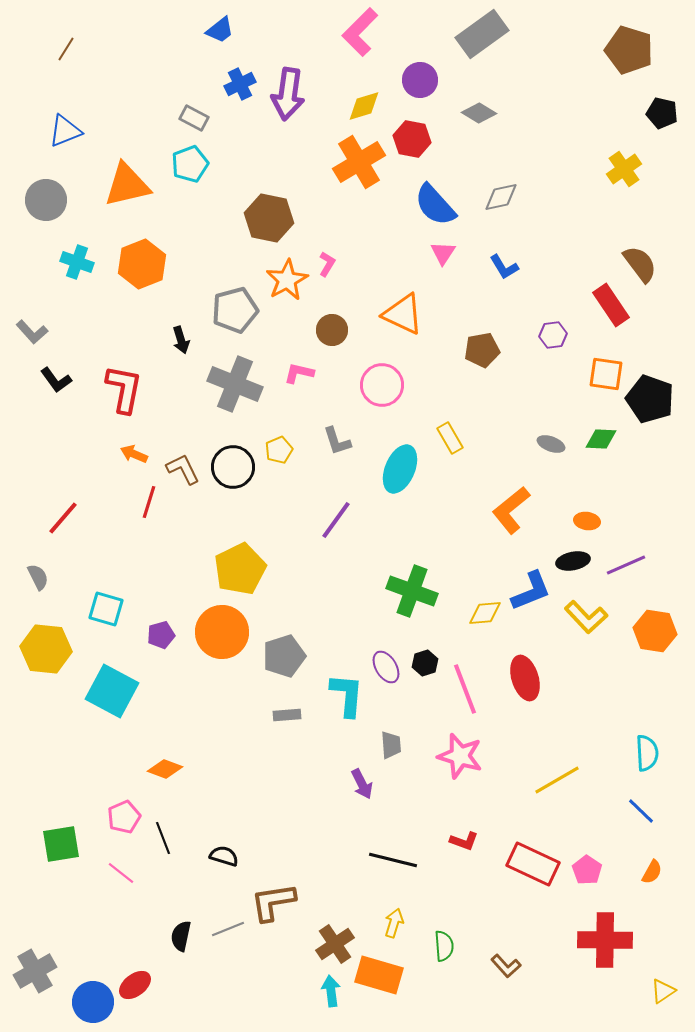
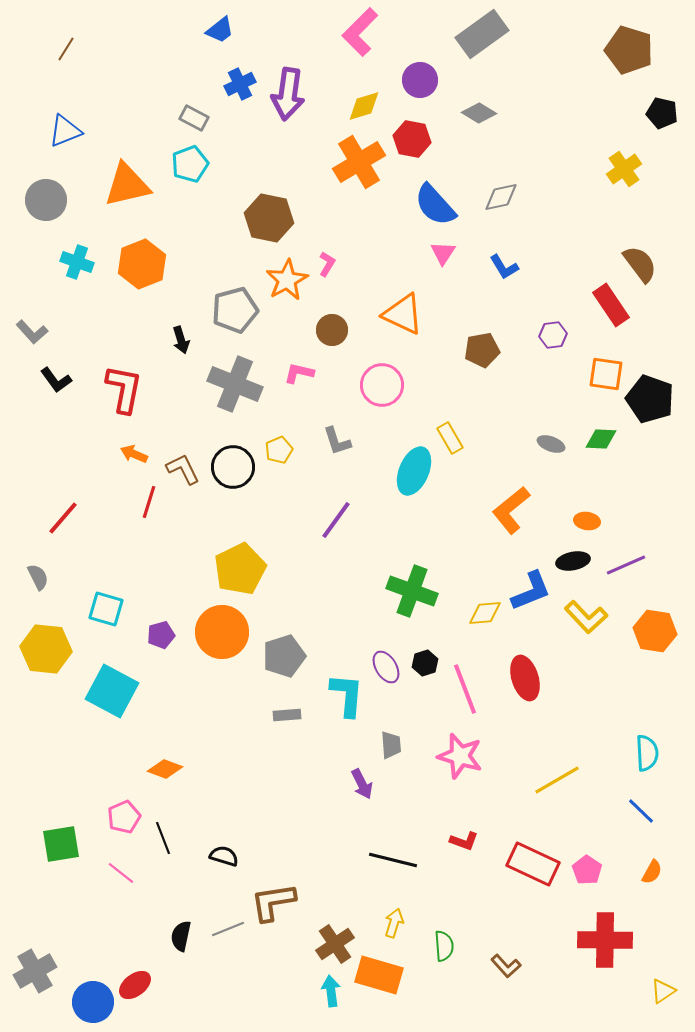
cyan ellipse at (400, 469): moved 14 px right, 2 px down
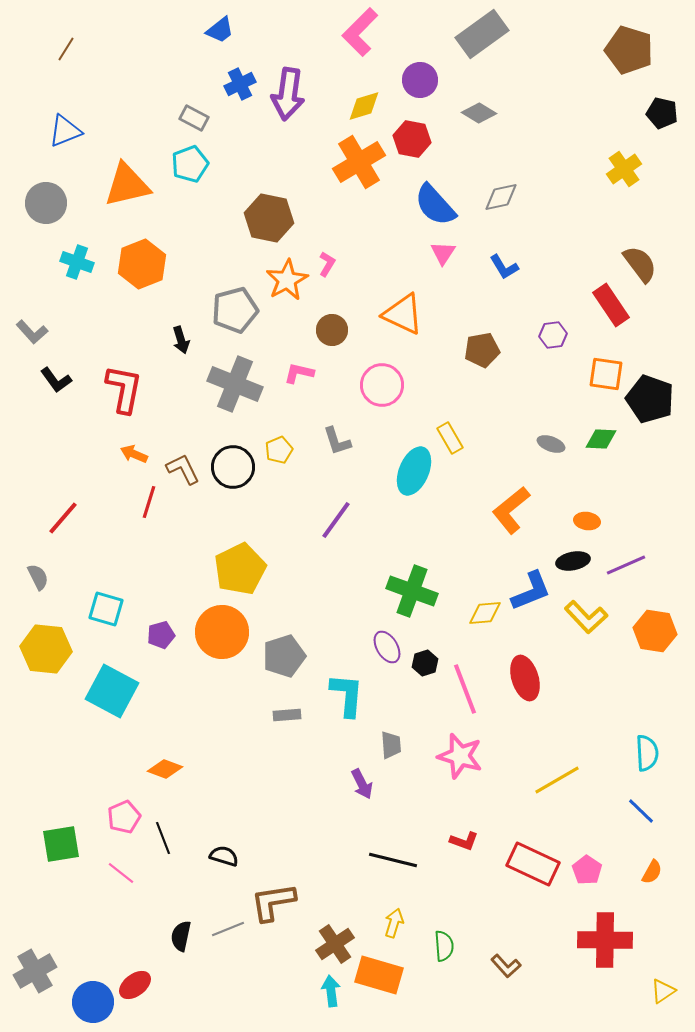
gray circle at (46, 200): moved 3 px down
purple ellipse at (386, 667): moved 1 px right, 20 px up
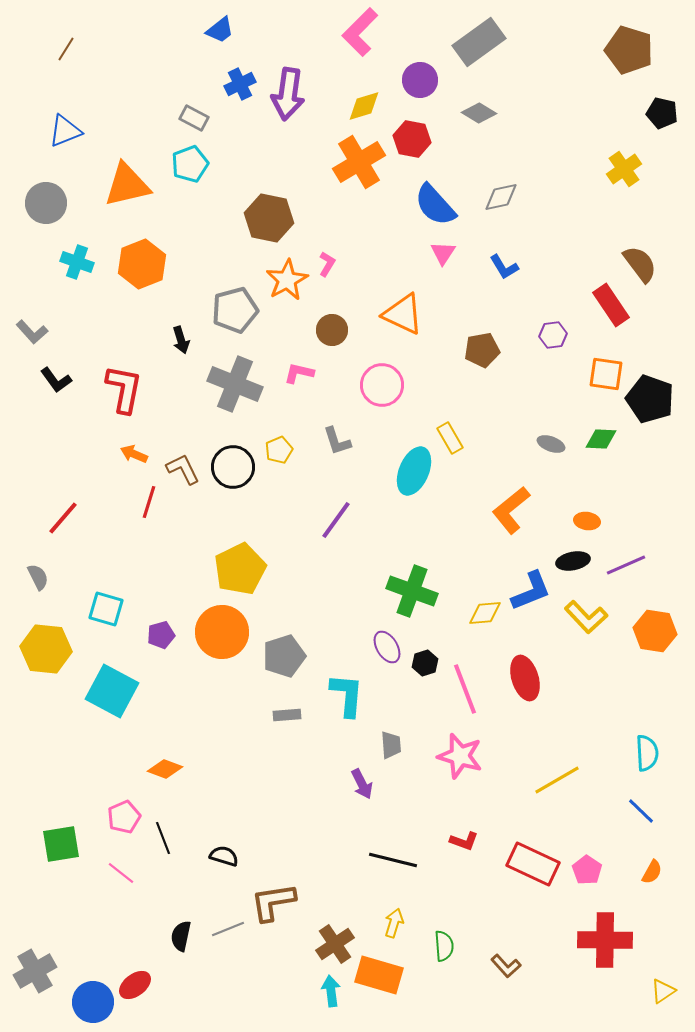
gray rectangle at (482, 34): moved 3 px left, 8 px down
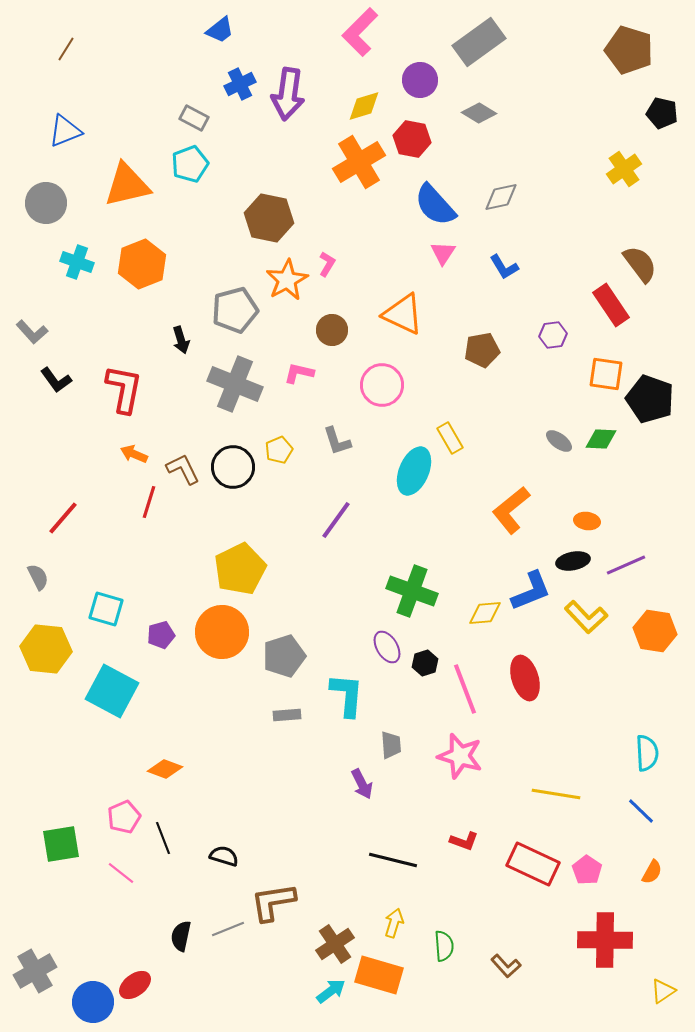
gray ellipse at (551, 444): moved 8 px right, 3 px up; rotated 16 degrees clockwise
yellow line at (557, 780): moved 1 px left, 14 px down; rotated 39 degrees clockwise
cyan arrow at (331, 991): rotated 60 degrees clockwise
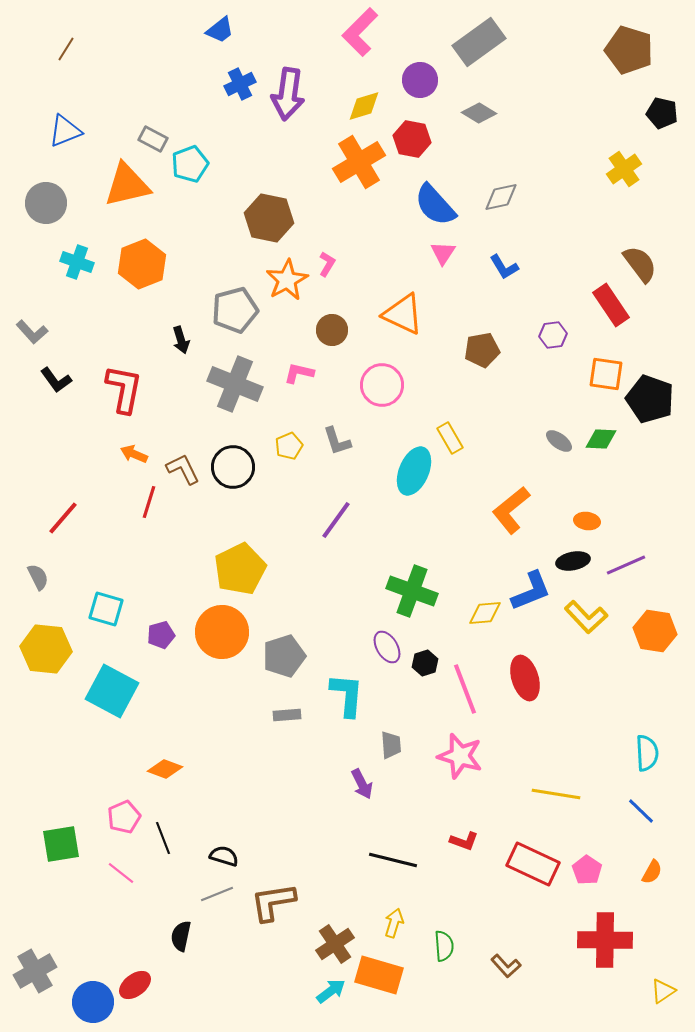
gray rectangle at (194, 118): moved 41 px left, 21 px down
yellow pentagon at (279, 450): moved 10 px right, 4 px up
gray line at (228, 929): moved 11 px left, 35 px up
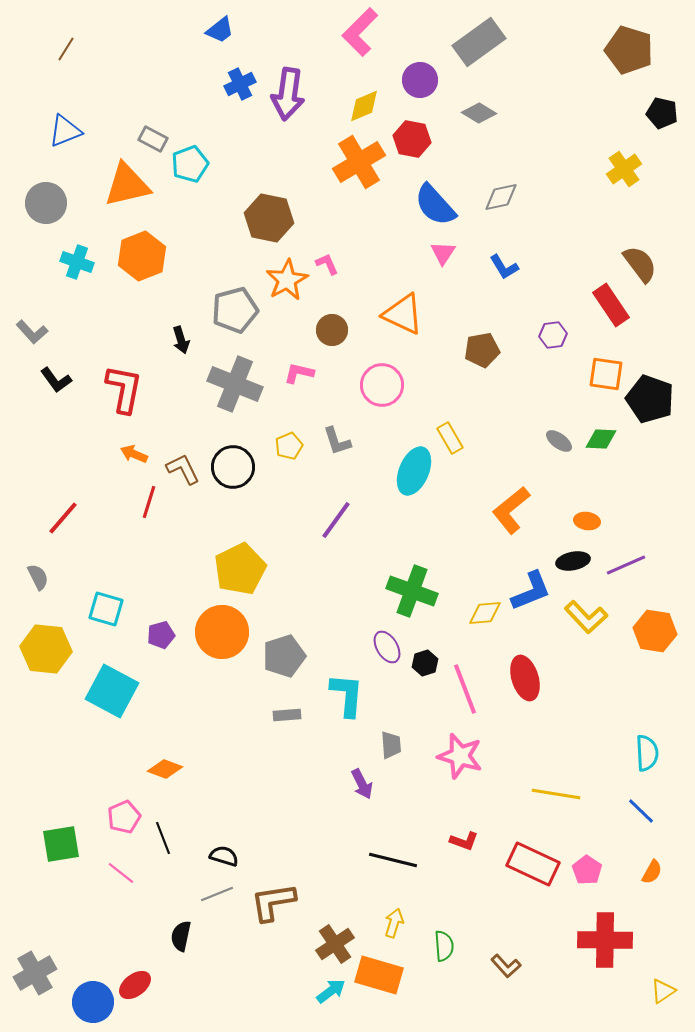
yellow diamond at (364, 106): rotated 6 degrees counterclockwise
orange hexagon at (142, 264): moved 8 px up
pink L-shape at (327, 264): rotated 55 degrees counterclockwise
gray cross at (35, 971): moved 2 px down
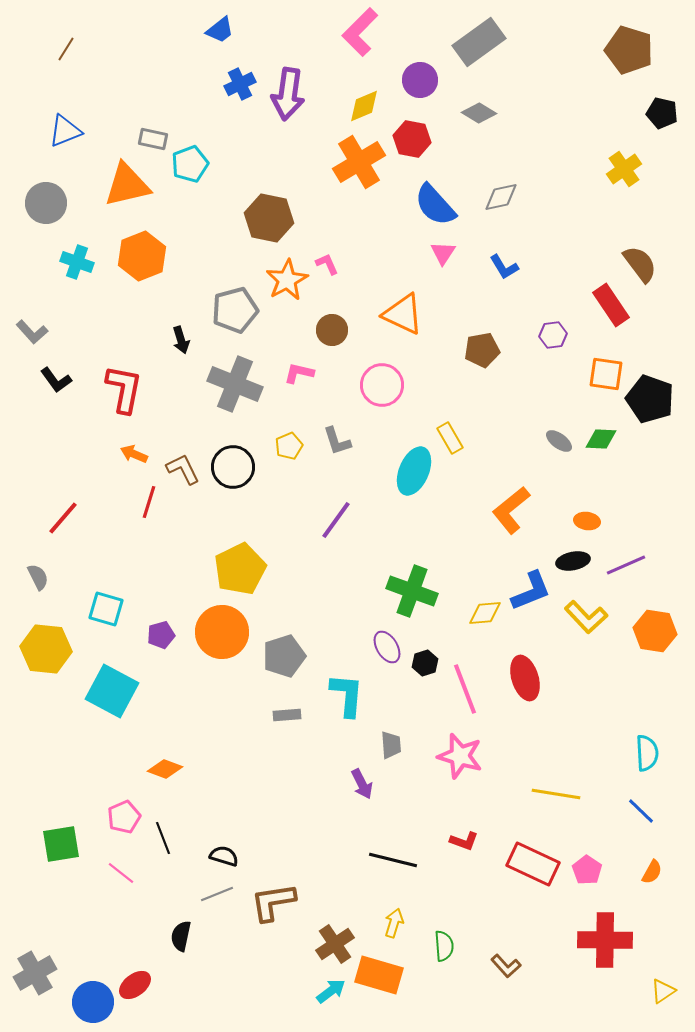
gray rectangle at (153, 139): rotated 16 degrees counterclockwise
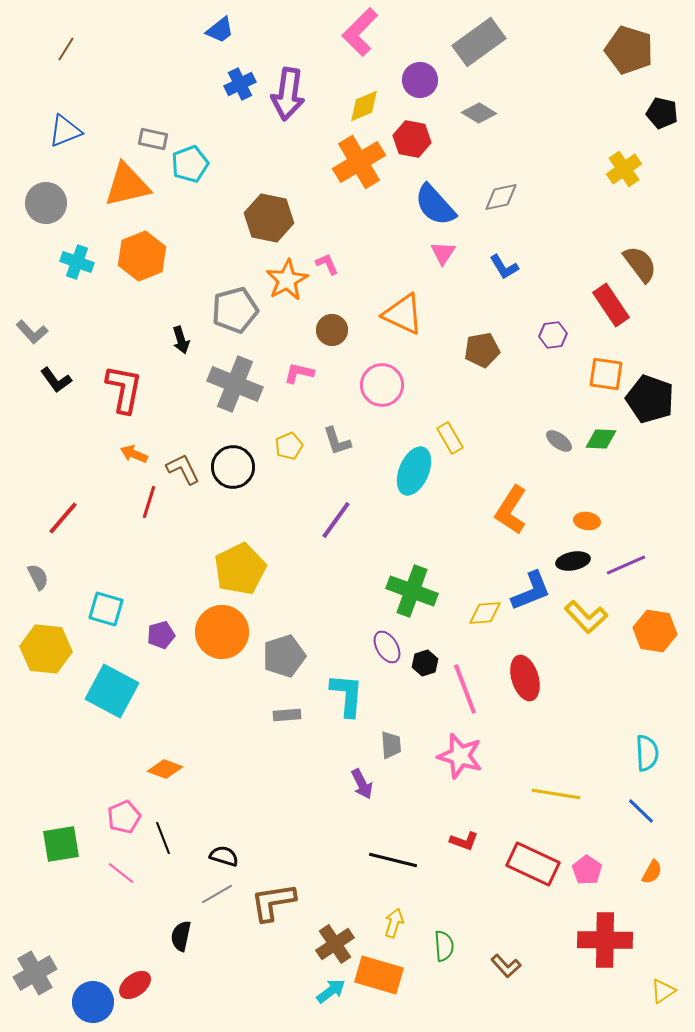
orange L-shape at (511, 510): rotated 18 degrees counterclockwise
gray line at (217, 894): rotated 8 degrees counterclockwise
